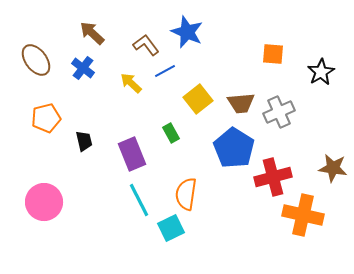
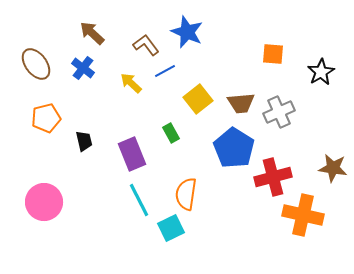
brown ellipse: moved 4 px down
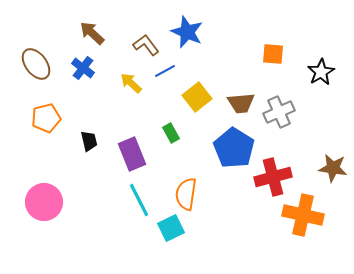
yellow square: moved 1 px left, 2 px up
black trapezoid: moved 5 px right
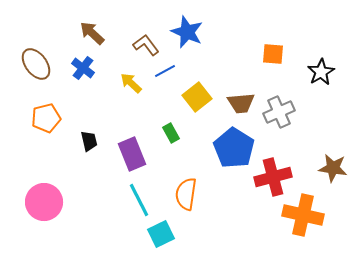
cyan square: moved 10 px left, 6 px down
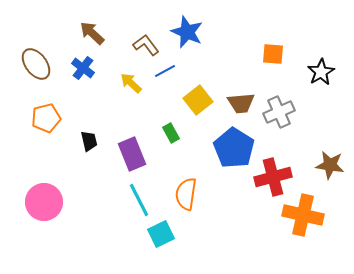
yellow square: moved 1 px right, 3 px down
brown star: moved 3 px left, 3 px up
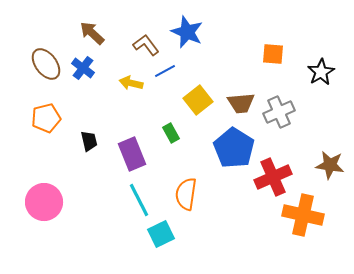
brown ellipse: moved 10 px right
yellow arrow: rotated 30 degrees counterclockwise
red cross: rotated 9 degrees counterclockwise
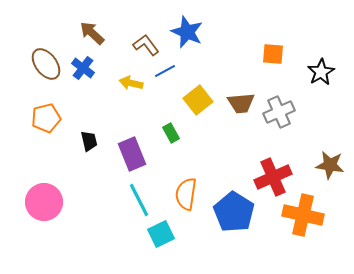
blue pentagon: moved 64 px down
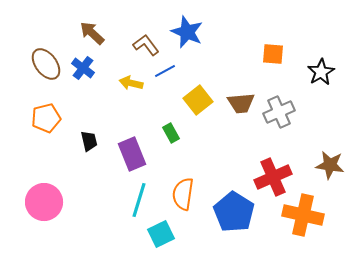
orange semicircle: moved 3 px left
cyan line: rotated 44 degrees clockwise
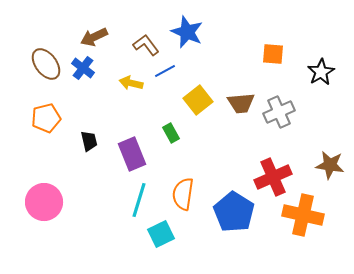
brown arrow: moved 2 px right, 4 px down; rotated 68 degrees counterclockwise
